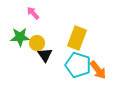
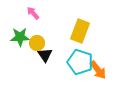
yellow rectangle: moved 3 px right, 7 px up
cyan pentagon: moved 2 px right, 3 px up
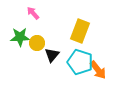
black triangle: moved 7 px right; rotated 14 degrees clockwise
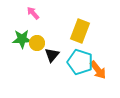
green star: moved 2 px right, 2 px down
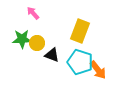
black triangle: rotated 49 degrees counterclockwise
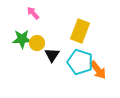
black triangle: rotated 42 degrees clockwise
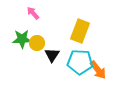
cyan pentagon: rotated 15 degrees counterclockwise
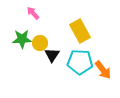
yellow rectangle: rotated 50 degrees counterclockwise
yellow circle: moved 3 px right
orange arrow: moved 5 px right
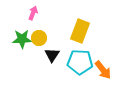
pink arrow: rotated 64 degrees clockwise
yellow rectangle: rotated 50 degrees clockwise
yellow circle: moved 1 px left, 5 px up
